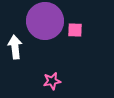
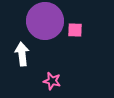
white arrow: moved 7 px right, 7 px down
pink star: rotated 24 degrees clockwise
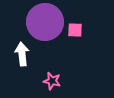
purple circle: moved 1 px down
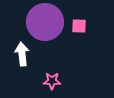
pink square: moved 4 px right, 4 px up
pink star: rotated 12 degrees counterclockwise
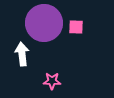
purple circle: moved 1 px left, 1 px down
pink square: moved 3 px left, 1 px down
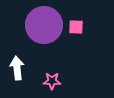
purple circle: moved 2 px down
white arrow: moved 5 px left, 14 px down
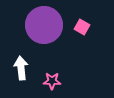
pink square: moved 6 px right; rotated 28 degrees clockwise
white arrow: moved 4 px right
